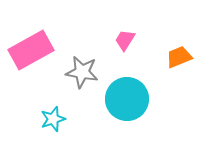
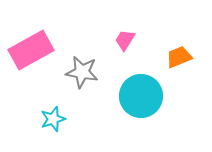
cyan circle: moved 14 px right, 3 px up
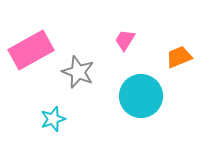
gray star: moved 4 px left; rotated 12 degrees clockwise
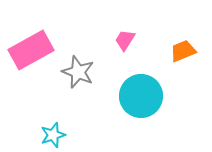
orange trapezoid: moved 4 px right, 6 px up
cyan star: moved 16 px down
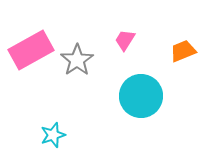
gray star: moved 1 px left, 12 px up; rotated 16 degrees clockwise
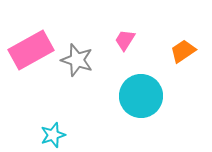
orange trapezoid: rotated 12 degrees counterclockwise
gray star: rotated 20 degrees counterclockwise
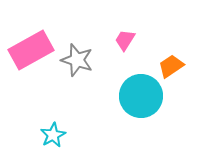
orange trapezoid: moved 12 px left, 15 px down
cyan star: rotated 10 degrees counterclockwise
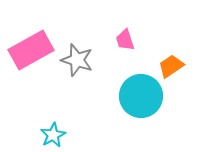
pink trapezoid: rotated 50 degrees counterclockwise
